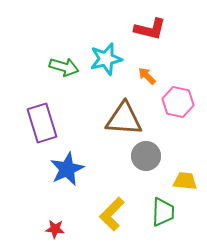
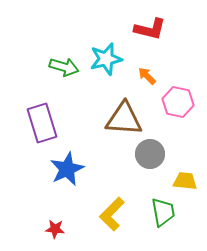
gray circle: moved 4 px right, 2 px up
green trapezoid: rotated 12 degrees counterclockwise
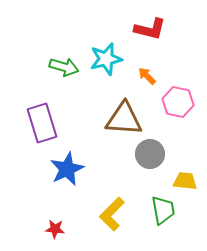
green trapezoid: moved 2 px up
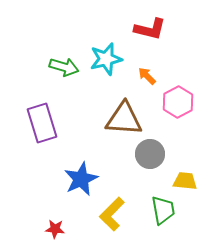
pink hexagon: rotated 20 degrees clockwise
blue star: moved 14 px right, 10 px down
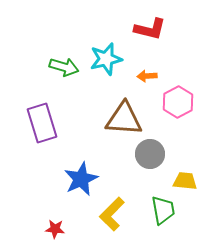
orange arrow: rotated 48 degrees counterclockwise
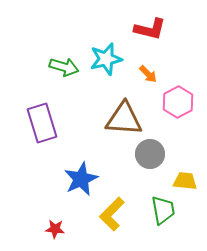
orange arrow: moved 1 px right, 2 px up; rotated 132 degrees counterclockwise
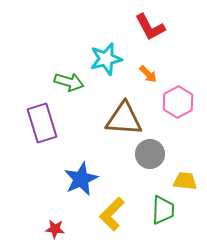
red L-shape: moved 2 px up; rotated 48 degrees clockwise
green arrow: moved 5 px right, 15 px down
green trapezoid: rotated 12 degrees clockwise
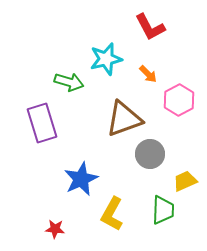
pink hexagon: moved 1 px right, 2 px up
brown triangle: rotated 24 degrees counterclockwise
yellow trapezoid: rotated 30 degrees counterclockwise
yellow L-shape: rotated 16 degrees counterclockwise
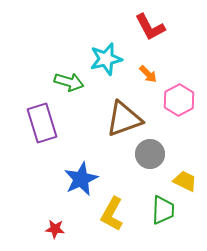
yellow trapezoid: rotated 50 degrees clockwise
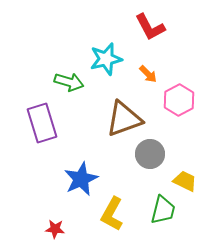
green trapezoid: rotated 12 degrees clockwise
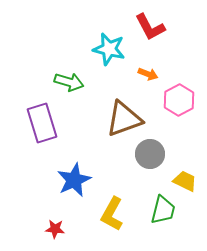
cyan star: moved 3 px right, 10 px up; rotated 28 degrees clockwise
orange arrow: rotated 24 degrees counterclockwise
blue star: moved 7 px left, 1 px down
